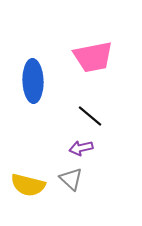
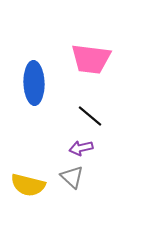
pink trapezoid: moved 2 px left, 2 px down; rotated 18 degrees clockwise
blue ellipse: moved 1 px right, 2 px down
gray triangle: moved 1 px right, 2 px up
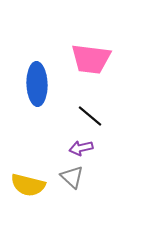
blue ellipse: moved 3 px right, 1 px down
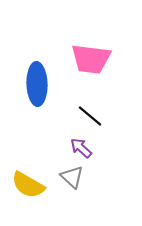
purple arrow: rotated 55 degrees clockwise
yellow semicircle: rotated 16 degrees clockwise
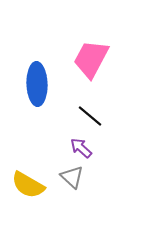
pink trapezoid: rotated 111 degrees clockwise
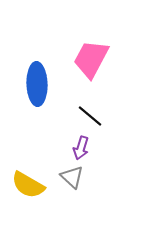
purple arrow: rotated 115 degrees counterclockwise
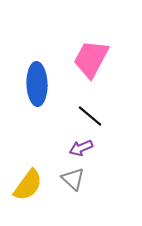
purple arrow: rotated 50 degrees clockwise
gray triangle: moved 1 px right, 2 px down
yellow semicircle: rotated 84 degrees counterclockwise
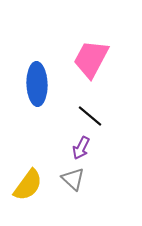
purple arrow: rotated 40 degrees counterclockwise
